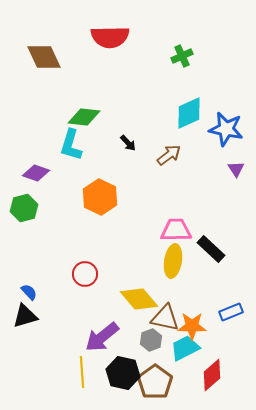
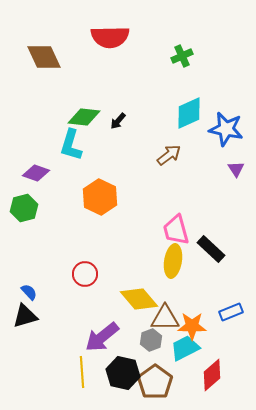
black arrow: moved 10 px left, 22 px up; rotated 84 degrees clockwise
pink trapezoid: rotated 104 degrees counterclockwise
brown triangle: rotated 12 degrees counterclockwise
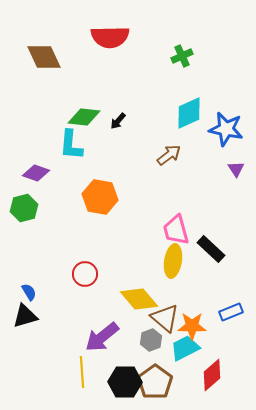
cyan L-shape: rotated 12 degrees counterclockwise
orange hexagon: rotated 16 degrees counterclockwise
blue semicircle: rotated 12 degrees clockwise
brown triangle: rotated 40 degrees clockwise
black hexagon: moved 2 px right, 9 px down; rotated 12 degrees counterclockwise
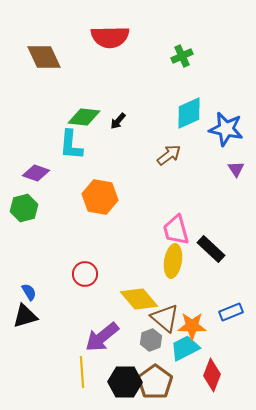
red diamond: rotated 28 degrees counterclockwise
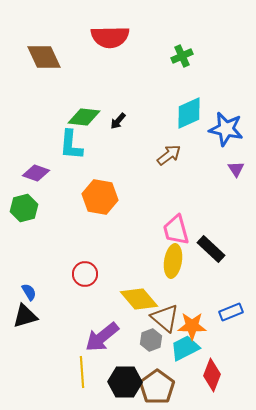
brown pentagon: moved 2 px right, 5 px down
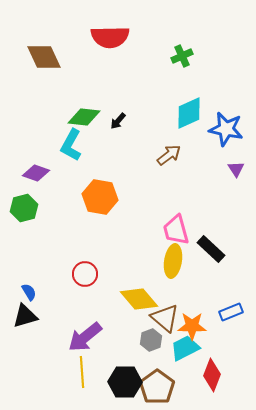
cyan L-shape: rotated 24 degrees clockwise
purple arrow: moved 17 px left
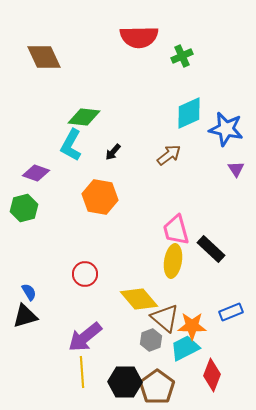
red semicircle: moved 29 px right
black arrow: moved 5 px left, 31 px down
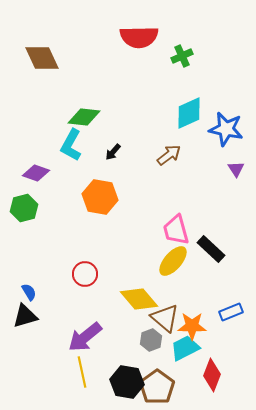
brown diamond: moved 2 px left, 1 px down
yellow ellipse: rotated 32 degrees clockwise
yellow line: rotated 8 degrees counterclockwise
black hexagon: moved 2 px right; rotated 8 degrees clockwise
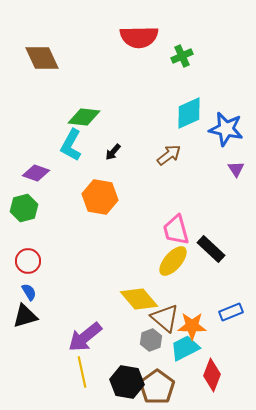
red circle: moved 57 px left, 13 px up
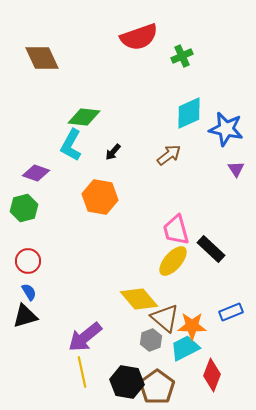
red semicircle: rotated 18 degrees counterclockwise
